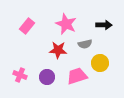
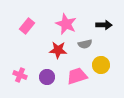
yellow circle: moved 1 px right, 2 px down
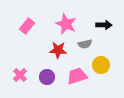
pink cross: rotated 24 degrees clockwise
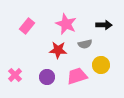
pink cross: moved 5 px left
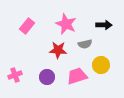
pink cross: rotated 24 degrees clockwise
